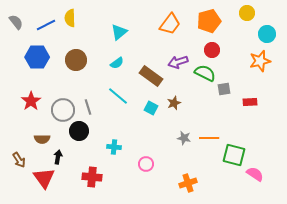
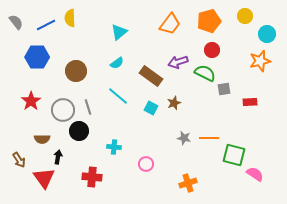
yellow circle: moved 2 px left, 3 px down
brown circle: moved 11 px down
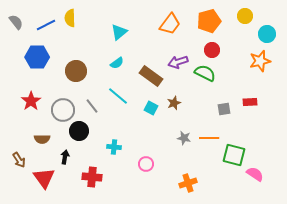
gray square: moved 20 px down
gray line: moved 4 px right, 1 px up; rotated 21 degrees counterclockwise
black arrow: moved 7 px right
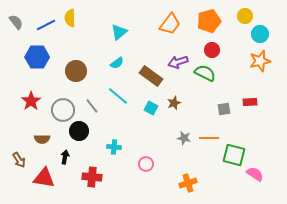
cyan circle: moved 7 px left
red triangle: rotated 45 degrees counterclockwise
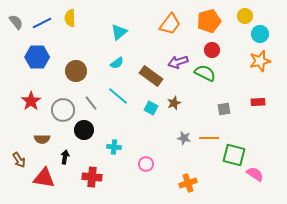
blue line: moved 4 px left, 2 px up
red rectangle: moved 8 px right
gray line: moved 1 px left, 3 px up
black circle: moved 5 px right, 1 px up
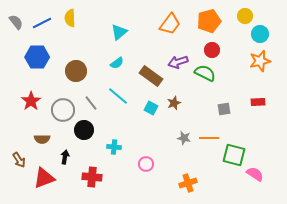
red triangle: rotated 30 degrees counterclockwise
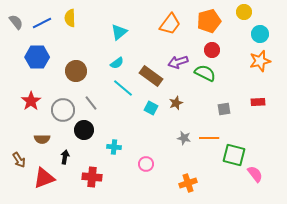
yellow circle: moved 1 px left, 4 px up
cyan line: moved 5 px right, 8 px up
brown star: moved 2 px right
pink semicircle: rotated 18 degrees clockwise
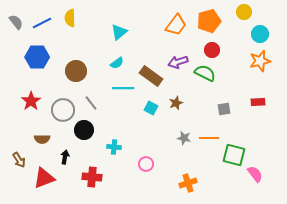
orange trapezoid: moved 6 px right, 1 px down
cyan line: rotated 40 degrees counterclockwise
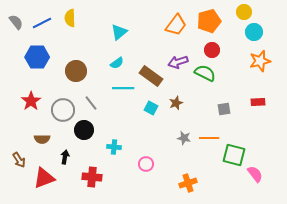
cyan circle: moved 6 px left, 2 px up
